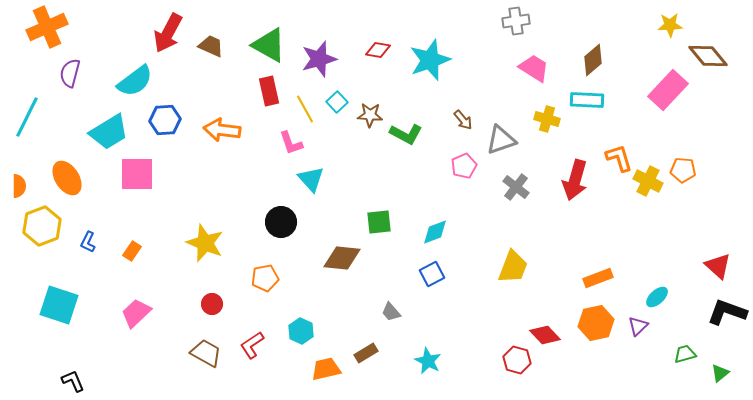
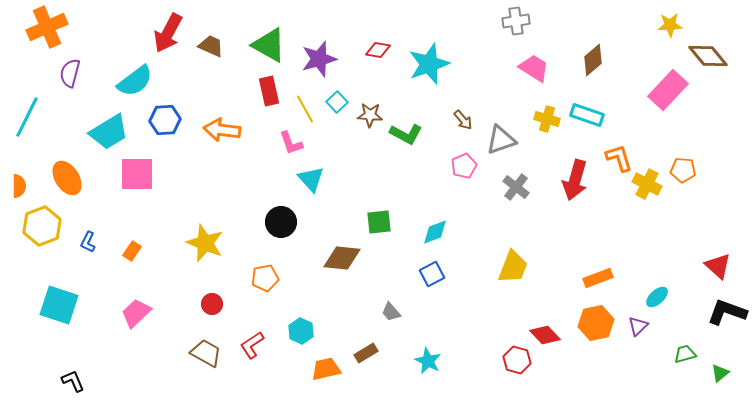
cyan star at (430, 60): moved 1 px left, 4 px down
cyan rectangle at (587, 100): moved 15 px down; rotated 16 degrees clockwise
yellow cross at (648, 181): moved 1 px left, 3 px down
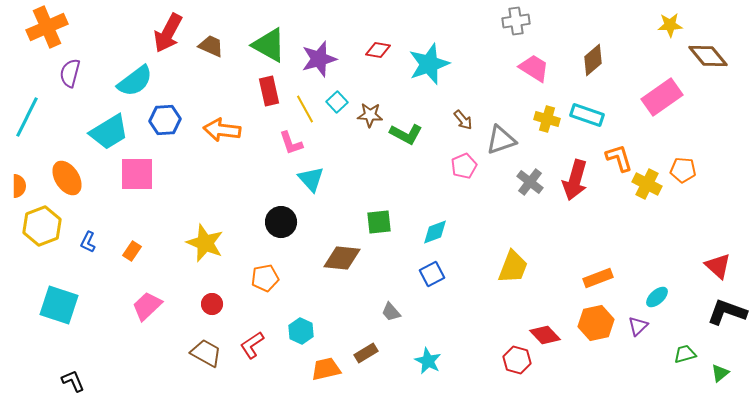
pink rectangle at (668, 90): moved 6 px left, 7 px down; rotated 12 degrees clockwise
gray cross at (516, 187): moved 14 px right, 5 px up
pink trapezoid at (136, 313): moved 11 px right, 7 px up
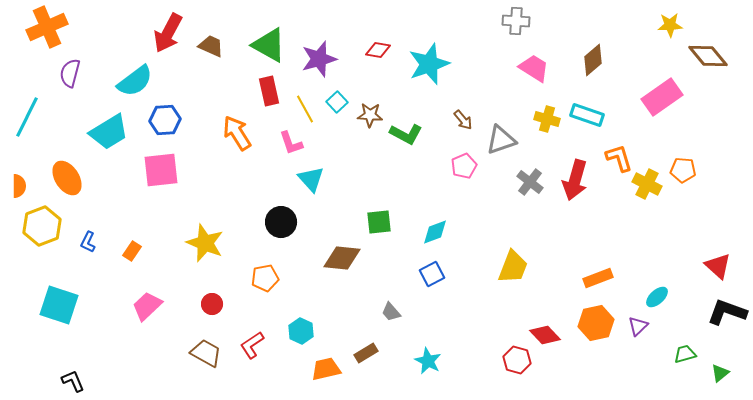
gray cross at (516, 21): rotated 12 degrees clockwise
orange arrow at (222, 130): moved 15 px right, 3 px down; rotated 51 degrees clockwise
pink square at (137, 174): moved 24 px right, 4 px up; rotated 6 degrees counterclockwise
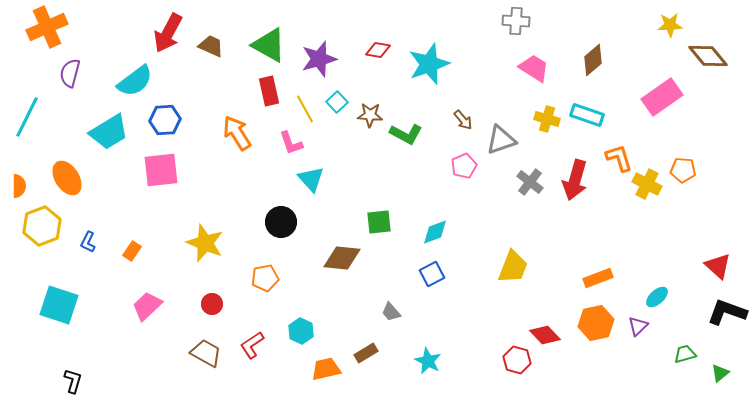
black L-shape at (73, 381): rotated 40 degrees clockwise
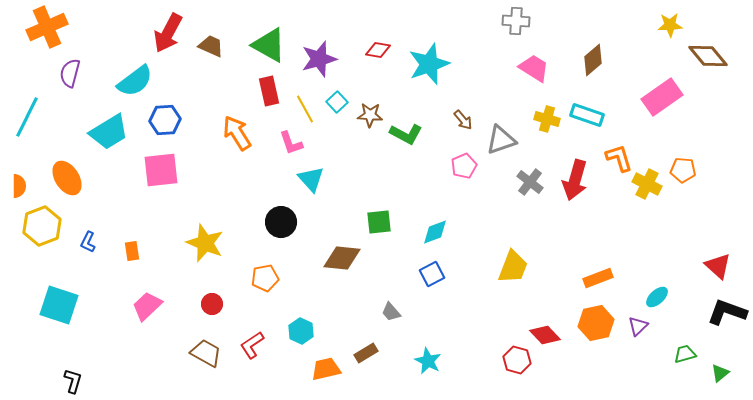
orange rectangle at (132, 251): rotated 42 degrees counterclockwise
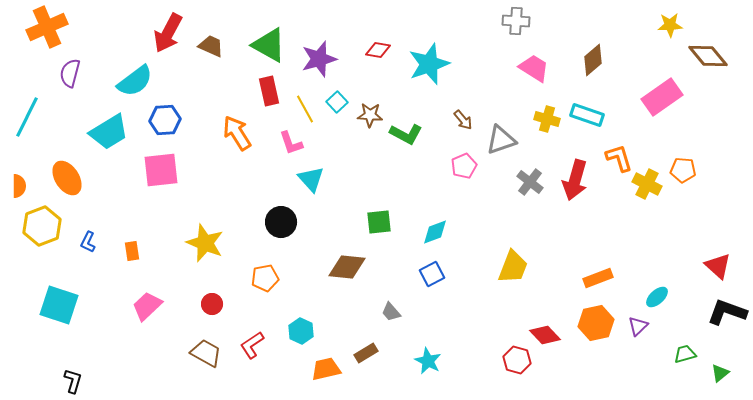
brown diamond at (342, 258): moved 5 px right, 9 px down
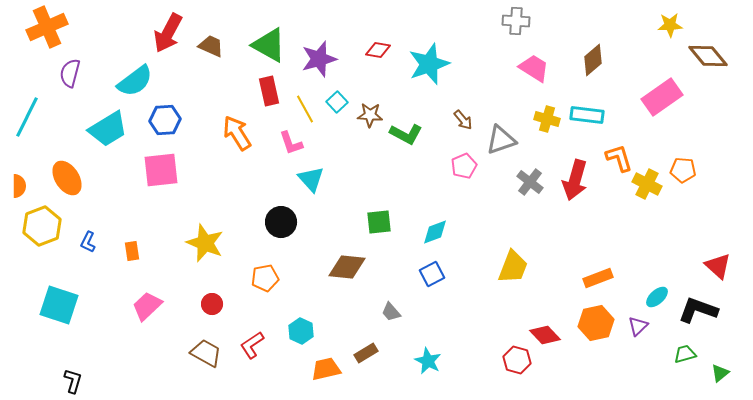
cyan rectangle at (587, 115): rotated 12 degrees counterclockwise
cyan trapezoid at (109, 132): moved 1 px left, 3 px up
black L-shape at (727, 312): moved 29 px left, 2 px up
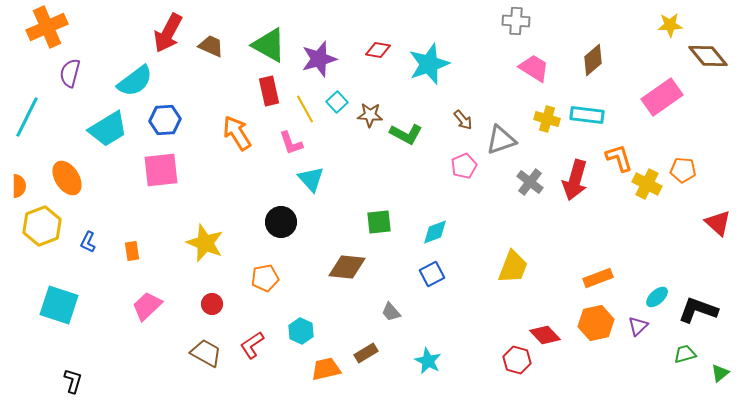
red triangle at (718, 266): moved 43 px up
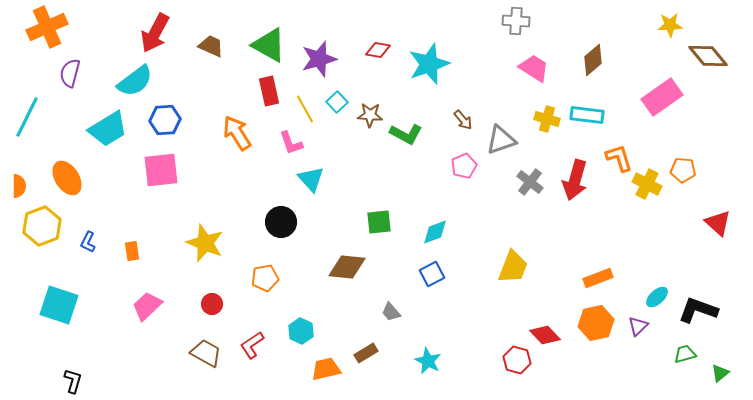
red arrow at (168, 33): moved 13 px left
